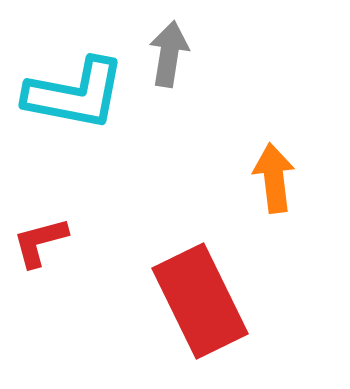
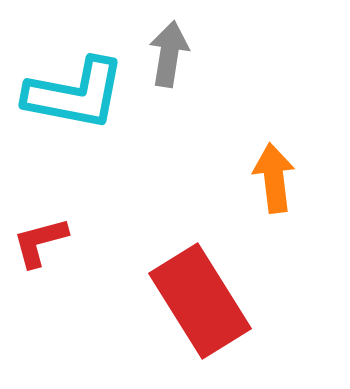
red rectangle: rotated 6 degrees counterclockwise
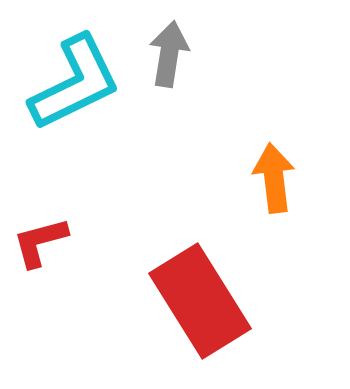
cyan L-shape: moved 11 px up; rotated 37 degrees counterclockwise
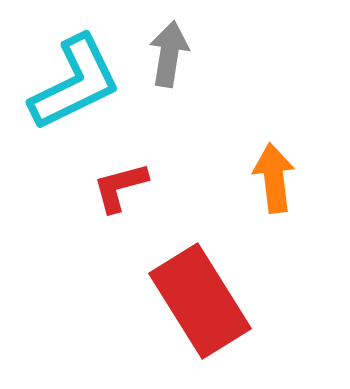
red L-shape: moved 80 px right, 55 px up
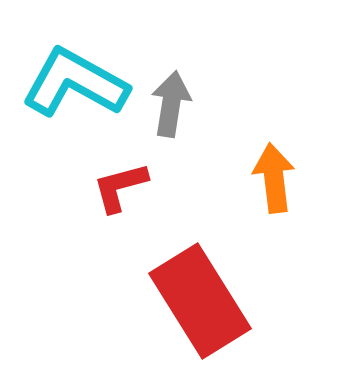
gray arrow: moved 2 px right, 50 px down
cyan L-shape: rotated 125 degrees counterclockwise
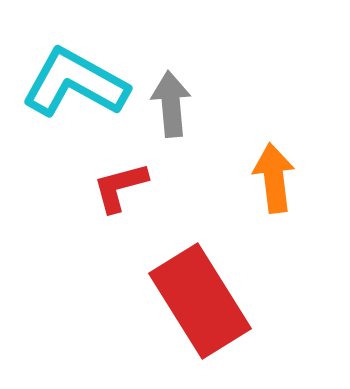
gray arrow: rotated 14 degrees counterclockwise
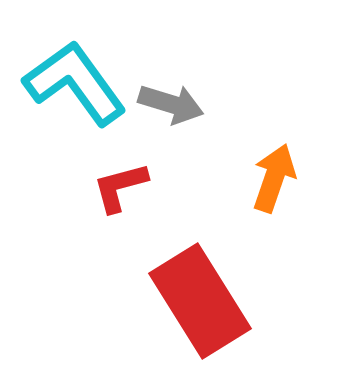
cyan L-shape: rotated 25 degrees clockwise
gray arrow: rotated 112 degrees clockwise
orange arrow: rotated 26 degrees clockwise
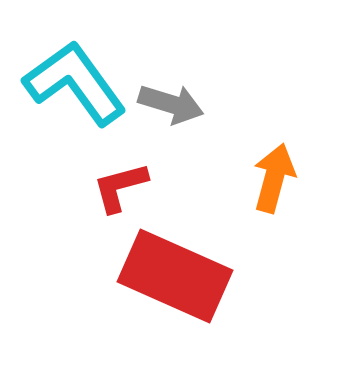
orange arrow: rotated 4 degrees counterclockwise
red rectangle: moved 25 px left, 25 px up; rotated 34 degrees counterclockwise
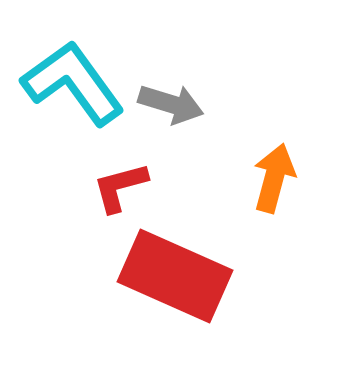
cyan L-shape: moved 2 px left
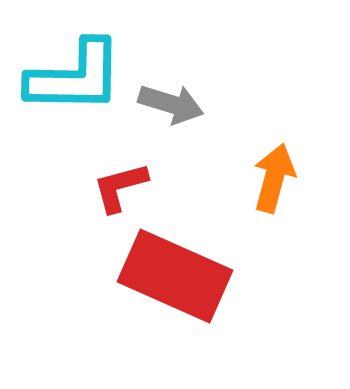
cyan L-shape: moved 2 px right, 6 px up; rotated 127 degrees clockwise
